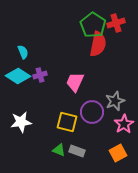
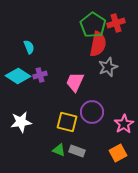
cyan semicircle: moved 6 px right, 5 px up
gray star: moved 7 px left, 34 px up
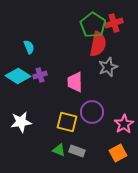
red cross: moved 2 px left
pink trapezoid: rotated 25 degrees counterclockwise
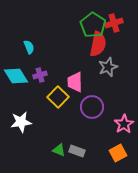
cyan diamond: moved 2 px left; rotated 25 degrees clockwise
purple circle: moved 5 px up
yellow square: moved 9 px left, 25 px up; rotated 30 degrees clockwise
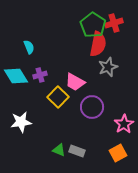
pink trapezoid: rotated 60 degrees counterclockwise
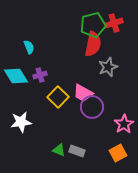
green pentagon: rotated 25 degrees clockwise
red semicircle: moved 5 px left
pink trapezoid: moved 8 px right, 11 px down
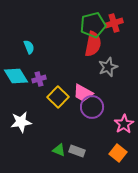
purple cross: moved 1 px left, 4 px down
orange square: rotated 24 degrees counterclockwise
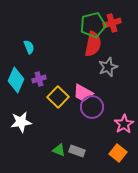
red cross: moved 2 px left
cyan diamond: moved 4 px down; rotated 55 degrees clockwise
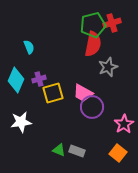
yellow square: moved 5 px left, 4 px up; rotated 30 degrees clockwise
